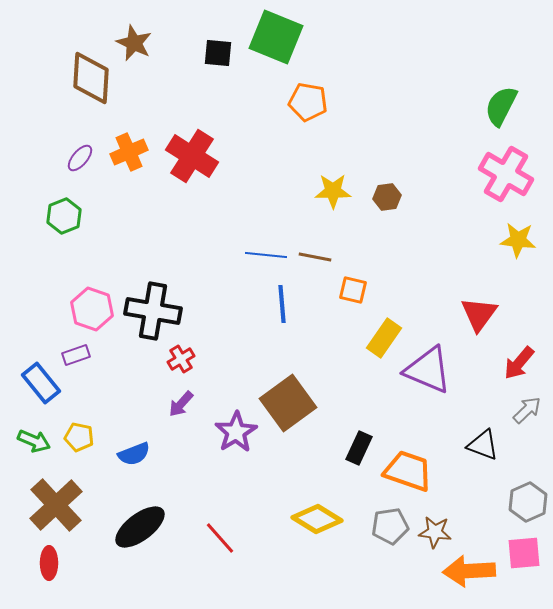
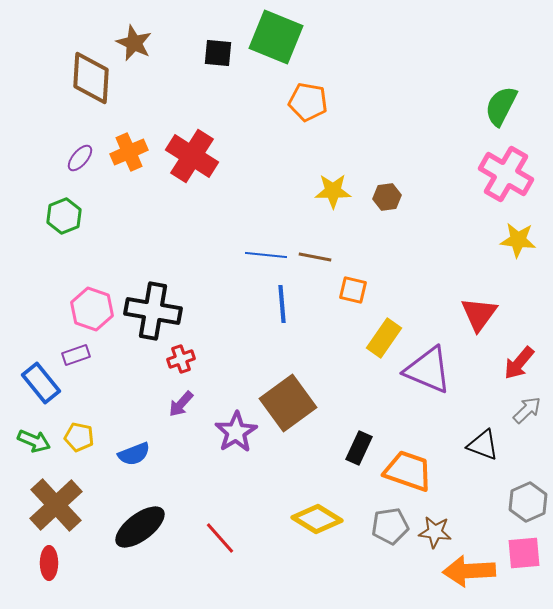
red cross at (181, 359): rotated 12 degrees clockwise
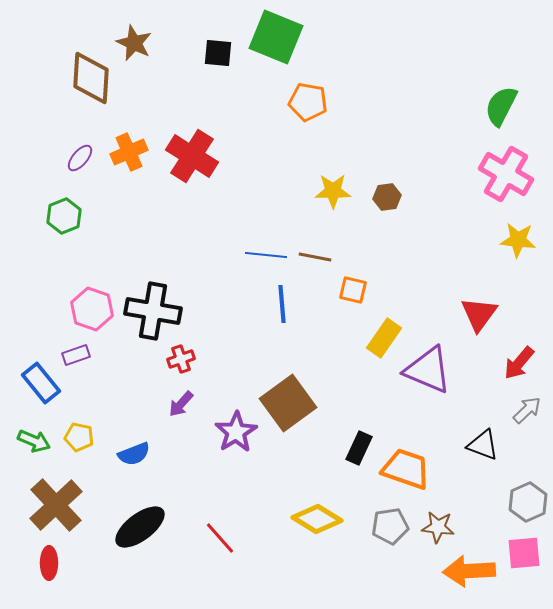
orange trapezoid at (408, 471): moved 2 px left, 2 px up
brown star at (435, 532): moved 3 px right, 5 px up
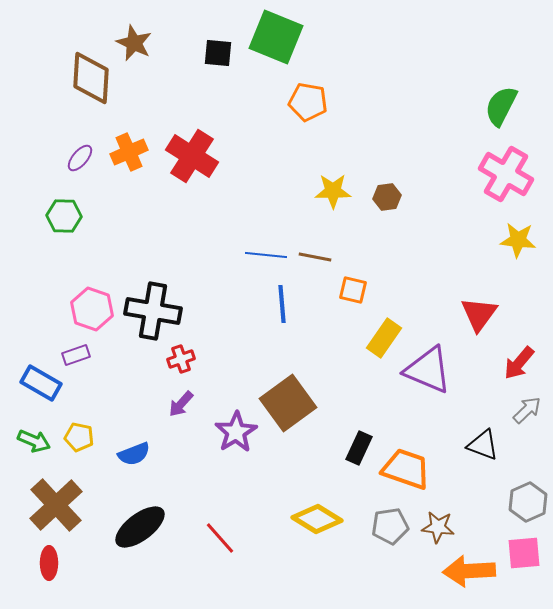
green hexagon at (64, 216): rotated 24 degrees clockwise
blue rectangle at (41, 383): rotated 21 degrees counterclockwise
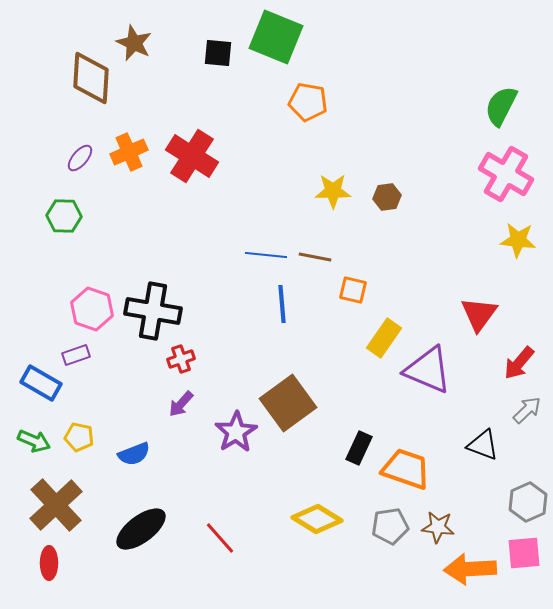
black ellipse at (140, 527): moved 1 px right, 2 px down
orange arrow at (469, 571): moved 1 px right, 2 px up
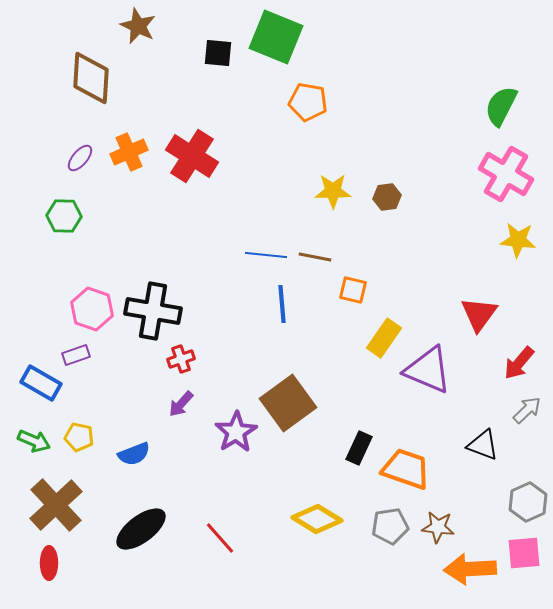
brown star at (134, 43): moved 4 px right, 17 px up
